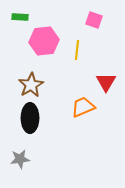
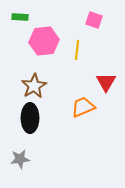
brown star: moved 3 px right, 1 px down
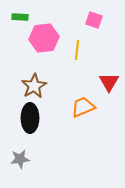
pink hexagon: moved 3 px up
red triangle: moved 3 px right
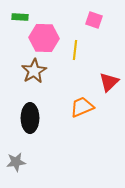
pink hexagon: rotated 8 degrees clockwise
yellow line: moved 2 px left
red triangle: rotated 15 degrees clockwise
brown star: moved 15 px up
orange trapezoid: moved 1 px left
gray star: moved 4 px left, 3 px down
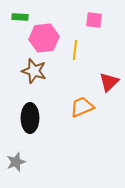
pink square: rotated 12 degrees counterclockwise
pink hexagon: rotated 8 degrees counterclockwise
brown star: rotated 25 degrees counterclockwise
gray star: rotated 12 degrees counterclockwise
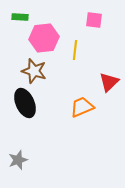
black ellipse: moved 5 px left, 15 px up; rotated 24 degrees counterclockwise
gray star: moved 2 px right, 2 px up
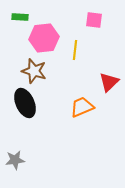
gray star: moved 3 px left; rotated 12 degrees clockwise
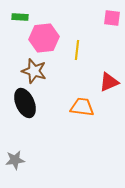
pink square: moved 18 px right, 2 px up
yellow line: moved 2 px right
red triangle: rotated 20 degrees clockwise
orange trapezoid: rotated 30 degrees clockwise
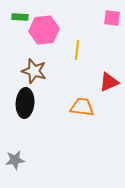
pink hexagon: moved 8 px up
black ellipse: rotated 28 degrees clockwise
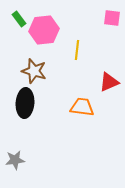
green rectangle: moved 1 px left, 2 px down; rotated 49 degrees clockwise
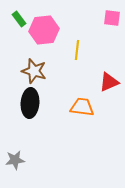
black ellipse: moved 5 px right
